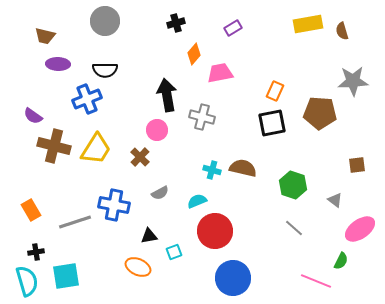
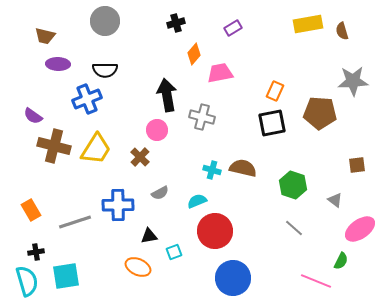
blue cross at (114, 205): moved 4 px right; rotated 12 degrees counterclockwise
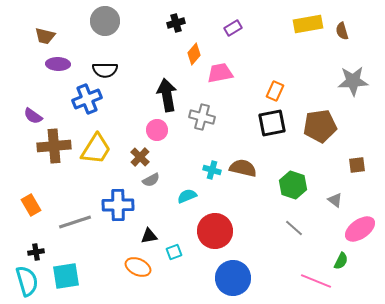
brown pentagon at (320, 113): moved 13 px down; rotated 12 degrees counterclockwise
brown cross at (54, 146): rotated 20 degrees counterclockwise
gray semicircle at (160, 193): moved 9 px left, 13 px up
cyan semicircle at (197, 201): moved 10 px left, 5 px up
orange rectangle at (31, 210): moved 5 px up
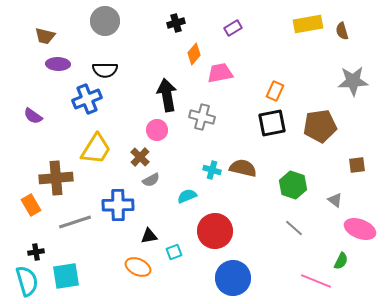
brown cross at (54, 146): moved 2 px right, 32 px down
pink ellipse at (360, 229): rotated 56 degrees clockwise
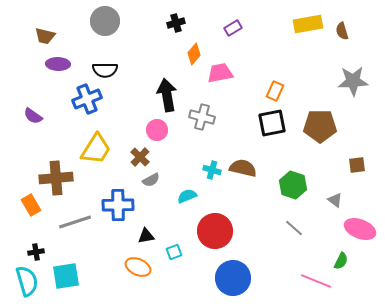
brown pentagon at (320, 126): rotated 8 degrees clockwise
black triangle at (149, 236): moved 3 px left
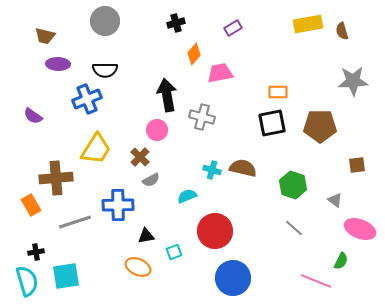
orange rectangle at (275, 91): moved 3 px right, 1 px down; rotated 66 degrees clockwise
